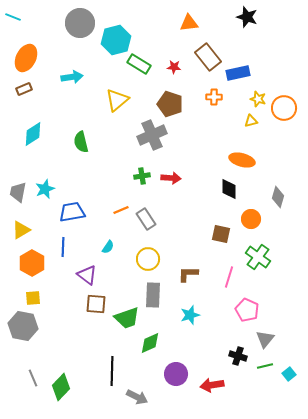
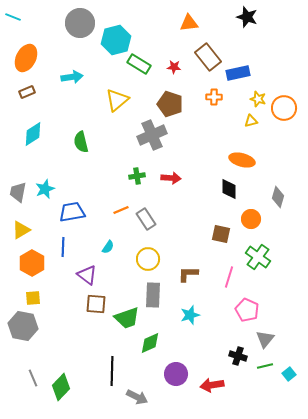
brown rectangle at (24, 89): moved 3 px right, 3 px down
green cross at (142, 176): moved 5 px left
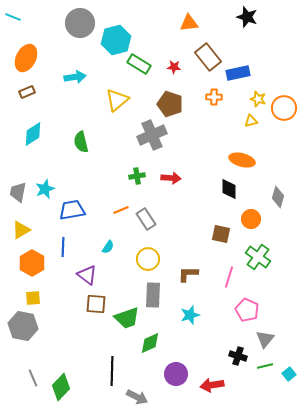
cyan arrow at (72, 77): moved 3 px right
blue trapezoid at (72, 212): moved 2 px up
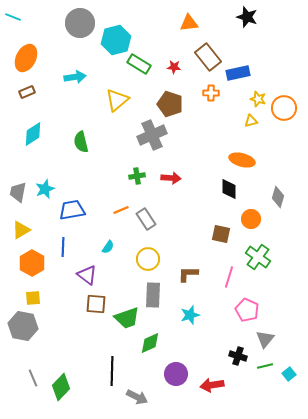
orange cross at (214, 97): moved 3 px left, 4 px up
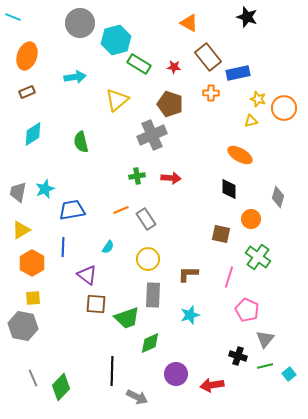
orange triangle at (189, 23): rotated 36 degrees clockwise
orange ellipse at (26, 58): moved 1 px right, 2 px up; rotated 8 degrees counterclockwise
orange ellipse at (242, 160): moved 2 px left, 5 px up; rotated 15 degrees clockwise
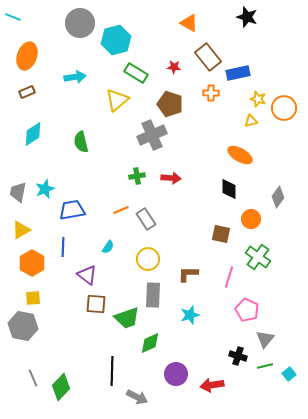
green rectangle at (139, 64): moved 3 px left, 9 px down
gray diamond at (278, 197): rotated 20 degrees clockwise
